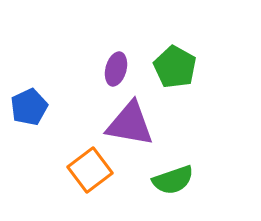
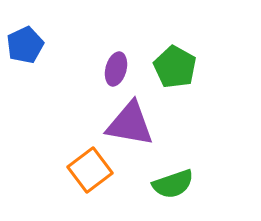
blue pentagon: moved 4 px left, 62 px up
green semicircle: moved 4 px down
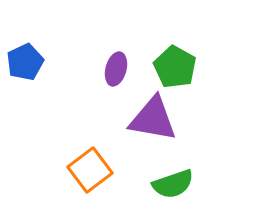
blue pentagon: moved 17 px down
purple triangle: moved 23 px right, 5 px up
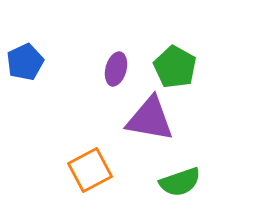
purple triangle: moved 3 px left
orange square: rotated 9 degrees clockwise
green semicircle: moved 7 px right, 2 px up
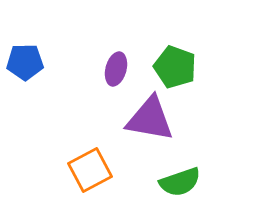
blue pentagon: rotated 24 degrees clockwise
green pentagon: rotated 9 degrees counterclockwise
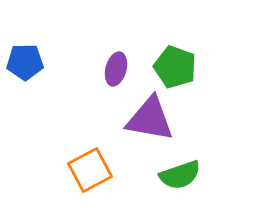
green semicircle: moved 7 px up
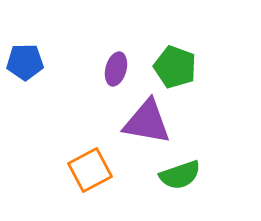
purple triangle: moved 3 px left, 3 px down
